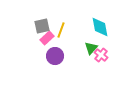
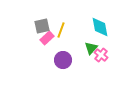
purple circle: moved 8 px right, 4 px down
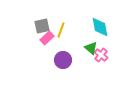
green triangle: rotated 32 degrees counterclockwise
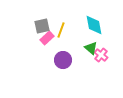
cyan diamond: moved 6 px left, 2 px up
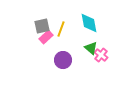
cyan diamond: moved 5 px left, 2 px up
yellow line: moved 1 px up
pink rectangle: moved 1 px left, 1 px up
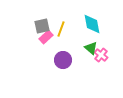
cyan diamond: moved 3 px right, 1 px down
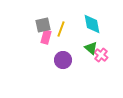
gray square: moved 1 px right, 1 px up
pink rectangle: rotated 32 degrees counterclockwise
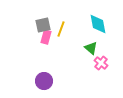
cyan diamond: moved 6 px right
pink cross: moved 8 px down
purple circle: moved 19 px left, 21 px down
